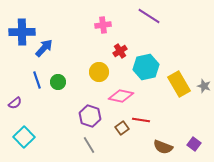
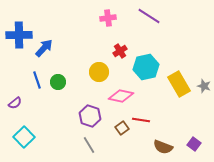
pink cross: moved 5 px right, 7 px up
blue cross: moved 3 px left, 3 px down
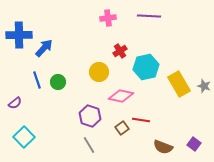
purple line: rotated 30 degrees counterclockwise
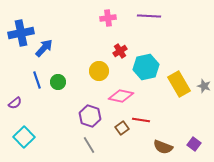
blue cross: moved 2 px right, 2 px up; rotated 10 degrees counterclockwise
yellow circle: moved 1 px up
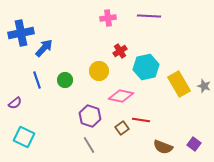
green circle: moved 7 px right, 2 px up
cyan square: rotated 20 degrees counterclockwise
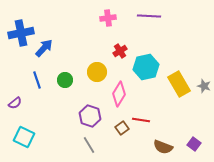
yellow circle: moved 2 px left, 1 px down
pink diamond: moved 2 px left, 2 px up; rotated 70 degrees counterclockwise
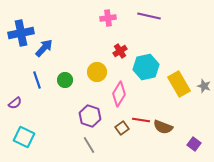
purple line: rotated 10 degrees clockwise
brown semicircle: moved 20 px up
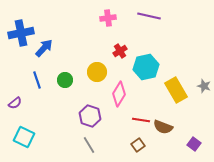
yellow rectangle: moved 3 px left, 6 px down
brown square: moved 16 px right, 17 px down
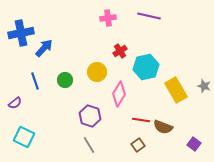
blue line: moved 2 px left, 1 px down
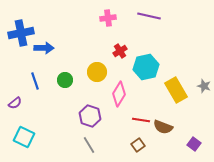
blue arrow: rotated 48 degrees clockwise
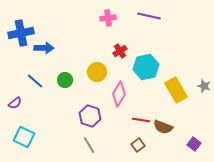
blue line: rotated 30 degrees counterclockwise
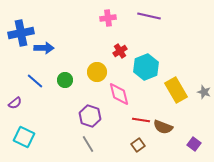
cyan hexagon: rotated 10 degrees counterclockwise
gray star: moved 6 px down
pink diamond: rotated 45 degrees counterclockwise
gray line: moved 1 px left, 1 px up
